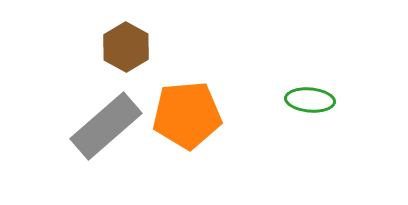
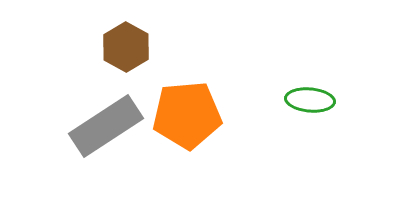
gray rectangle: rotated 8 degrees clockwise
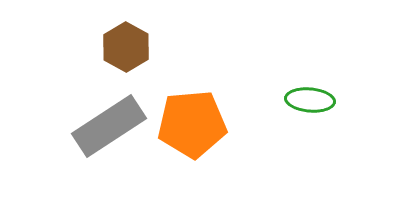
orange pentagon: moved 5 px right, 9 px down
gray rectangle: moved 3 px right
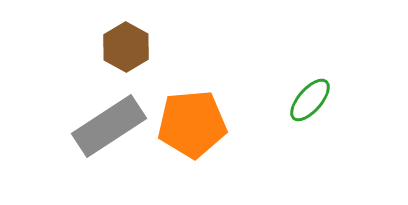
green ellipse: rotated 54 degrees counterclockwise
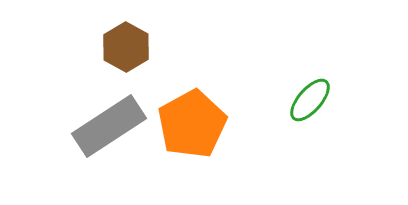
orange pentagon: rotated 24 degrees counterclockwise
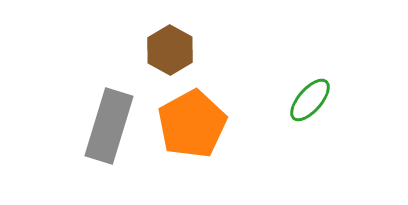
brown hexagon: moved 44 px right, 3 px down
gray rectangle: rotated 40 degrees counterclockwise
